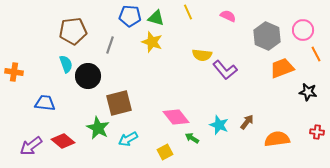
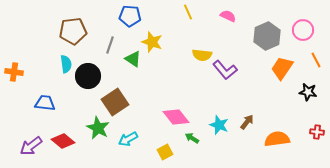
green triangle: moved 23 px left, 41 px down; rotated 18 degrees clockwise
gray hexagon: rotated 12 degrees clockwise
orange line: moved 6 px down
cyan semicircle: rotated 12 degrees clockwise
orange trapezoid: rotated 35 degrees counterclockwise
brown square: moved 4 px left, 1 px up; rotated 20 degrees counterclockwise
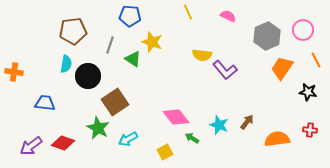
cyan semicircle: rotated 18 degrees clockwise
red cross: moved 7 px left, 2 px up
red diamond: moved 2 px down; rotated 20 degrees counterclockwise
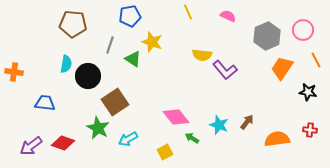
blue pentagon: rotated 15 degrees counterclockwise
brown pentagon: moved 7 px up; rotated 12 degrees clockwise
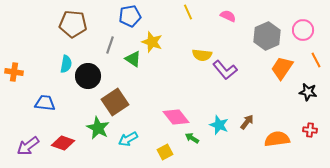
purple arrow: moved 3 px left
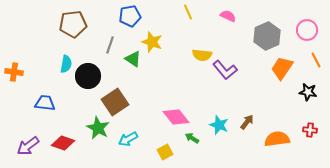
brown pentagon: rotated 12 degrees counterclockwise
pink circle: moved 4 px right
